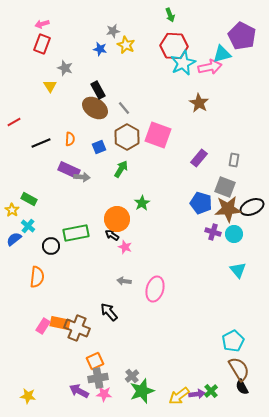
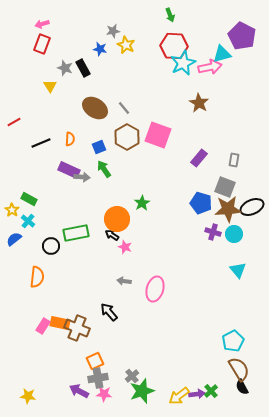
black rectangle at (98, 90): moved 15 px left, 22 px up
green arrow at (121, 169): moved 17 px left; rotated 66 degrees counterclockwise
cyan cross at (28, 226): moved 5 px up
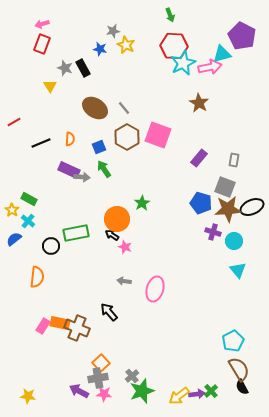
cyan circle at (234, 234): moved 7 px down
orange square at (95, 361): moved 6 px right, 2 px down; rotated 18 degrees counterclockwise
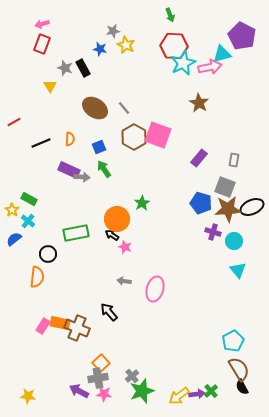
brown hexagon at (127, 137): moved 7 px right
black circle at (51, 246): moved 3 px left, 8 px down
